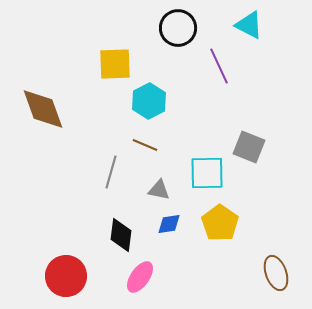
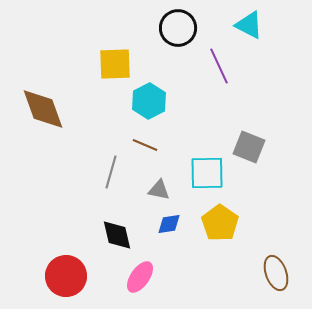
black diamond: moved 4 px left; rotated 20 degrees counterclockwise
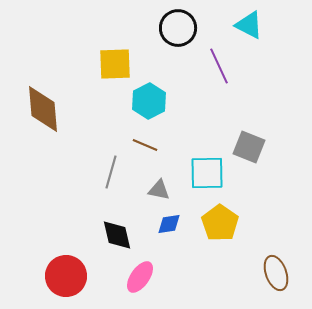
brown diamond: rotated 15 degrees clockwise
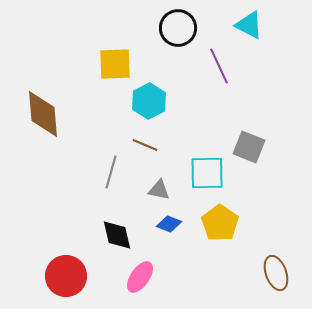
brown diamond: moved 5 px down
blue diamond: rotated 30 degrees clockwise
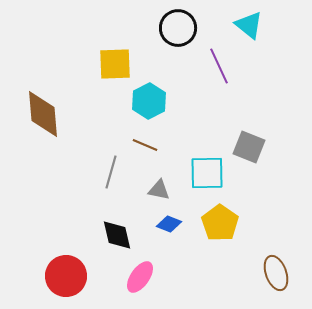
cyan triangle: rotated 12 degrees clockwise
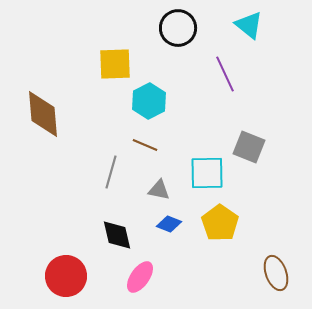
purple line: moved 6 px right, 8 px down
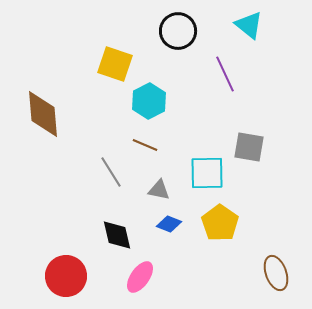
black circle: moved 3 px down
yellow square: rotated 21 degrees clockwise
gray square: rotated 12 degrees counterclockwise
gray line: rotated 48 degrees counterclockwise
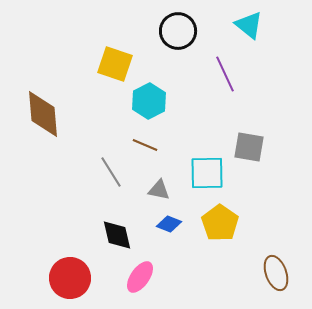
red circle: moved 4 px right, 2 px down
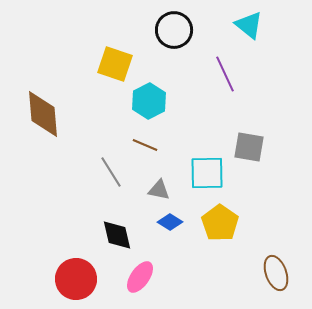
black circle: moved 4 px left, 1 px up
blue diamond: moved 1 px right, 2 px up; rotated 10 degrees clockwise
red circle: moved 6 px right, 1 px down
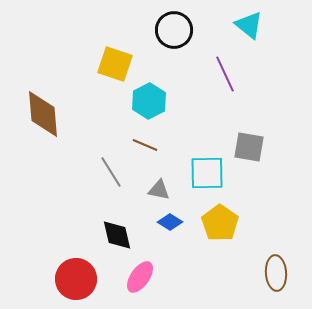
brown ellipse: rotated 16 degrees clockwise
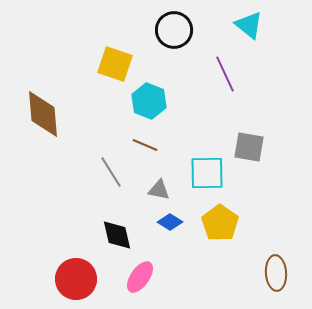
cyan hexagon: rotated 12 degrees counterclockwise
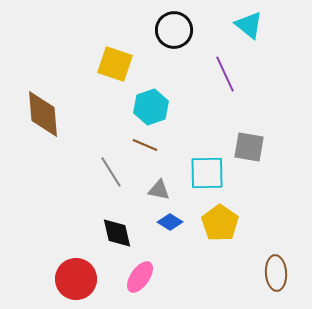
cyan hexagon: moved 2 px right, 6 px down; rotated 20 degrees clockwise
black diamond: moved 2 px up
